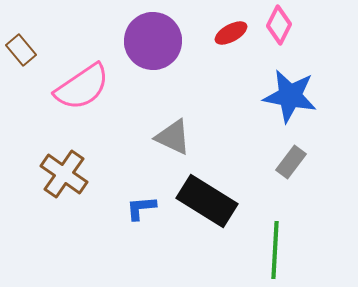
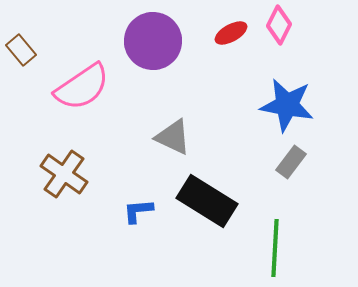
blue star: moved 3 px left, 9 px down
blue L-shape: moved 3 px left, 3 px down
green line: moved 2 px up
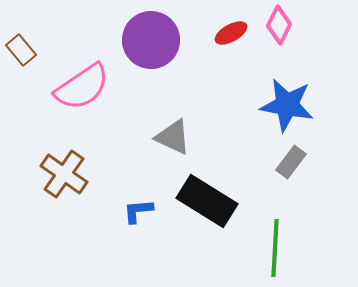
purple circle: moved 2 px left, 1 px up
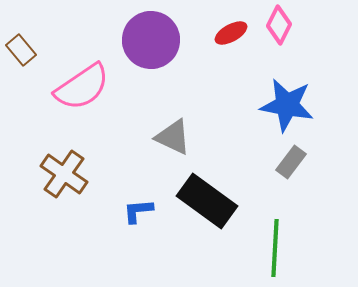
black rectangle: rotated 4 degrees clockwise
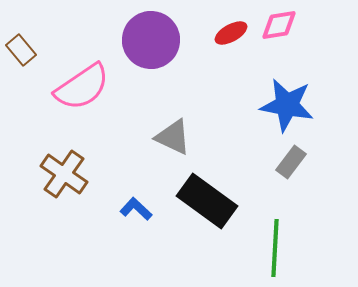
pink diamond: rotated 54 degrees clockwise
blue L-shape: moved 2 px left, 2 px up; rotated 48 degrees clockwise
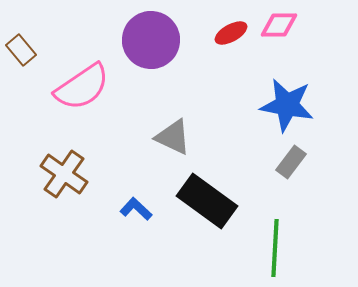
pink diamond: rotated 9 degrees clockwise
